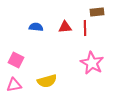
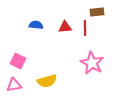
blue semicircle: moved 2 px up
pink square: moved 2 px right, 1 px down
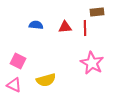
yellow semicircle: moved 1 px left, 1 px up
pink triangle: rotated 35 degrees clockwise
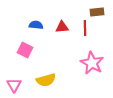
red triangle: moved 3 px left
pink square: moved 7 px right, 11 px up
pink triangle: rotated 35 degrees clockwise
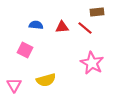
red line: rotated 49 degrees counterclockwise
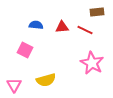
red line: moved 2 px down; rotated 14 degrees counterclockwise
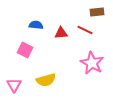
red triangle: moved 1 px left, 6 px down
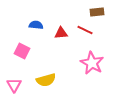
pink square: moved 3 px left, 1 px down
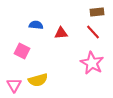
red line: moved 8 px right, 2 px down; rotated 21 degrees clockwise
yellow semicircle: moved 8 px left
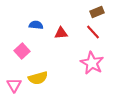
brown rectangle: rotated 16 degrees counterclockwise
pink square: rotated 21 degrees clockwise
yellow semicircle: moved 2 px up
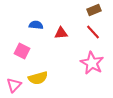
brown rectangle: moved 3 px left, 2 px up
pink square: rotated 21 degrees counterclockwise
pink triangle: rotated 14 degrees clockwise
